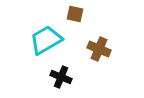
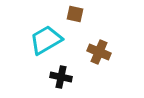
brown cross: moved 3 px down
black cross: rotated 10 degrees counterclockwise
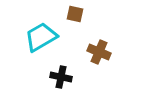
cyan trapezoid: moved 5 px left, 3 px up
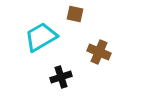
black cross: rotated 30 degrees counterclockwise
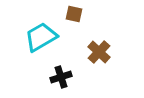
brown square: moved 1 px left
brown cross: rotated 20 degrees clockwise
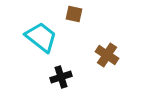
cyan trapezoid: rotated 68 degrees clockwise
brown cross: moved 8 px right, 3 px down; rotated 10 degrees counterclockwise
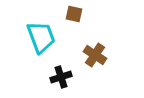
cyan trapezoid: rotated 32 degrees clockwise
brown cross: moved 12 px left
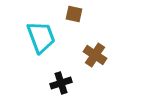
black cross: moved 6 px down
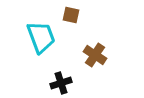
brown square: moved 3 px left, 1 px down
